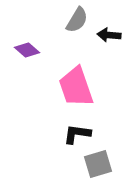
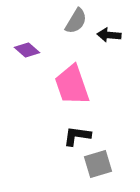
gray semicircle: moved 1 px left, 1 px down
pink trapezoid: moved 4 px left, 2 px up
black L-shape: moved 2 px down
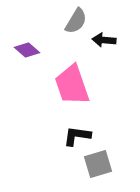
black arrow: moved 5 px left, 5 px down
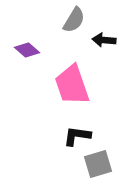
gray semicircle: moved 2 px left, 1 px up
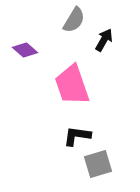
black arrow: rotated 115 degrees clockwise
purple diamond: moved 2 px left
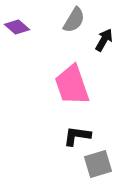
purple diamond: moved 8 px left, 23 px up
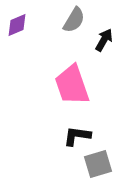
purple diamond: moved 2 px up; rotated 65 degrees counterclockwise
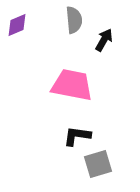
gray semicircle: rotated 36 degrees counterclockwise
pink trapezoid: rotated 120 degrees clockwise
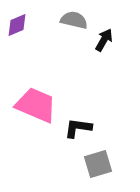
gray semicircle: rotated 72 degrees counterclockwise
pink trapezoid: moved 36 px left, 20 px down; rotated 12 degrees clockwise
black L-shape: moved 1 px right, 8 px up
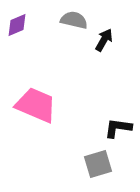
black L-shape: moved 40 px right
